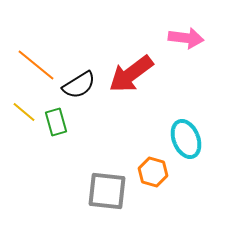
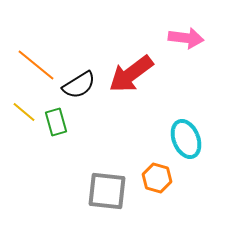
orange hexagon: moved 4 px right, 6 px down
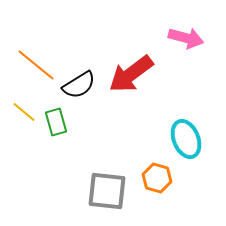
pink arrow: rotated 8 degrees clockwise
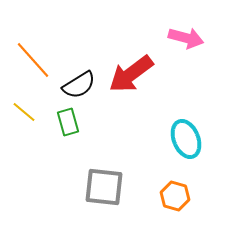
orange line: moved 3 px left, 5 px up; rotated 9 degrees clockwise
green rectangle: moved 12 px right
orange hexagon: moved 18 px right, 18 px down
gray square: moved 3 px left, 4 px up
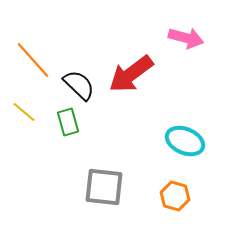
black semicircle: rotated 104 degrees counterclockwise
cyan ellipse: moved 1 px left, 2 px down; rotated 45 degrees counterclockwise
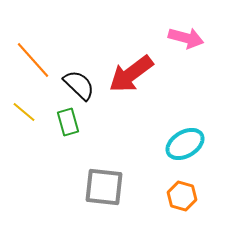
cyan ellipse: moved 3 px down; rotated 54 degrees counterclockwise
orange hexagon: moved 7 px right
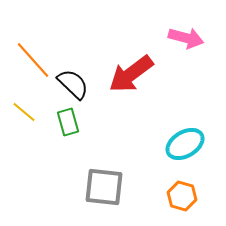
black semicircle: moved 6 px left, 1 px up
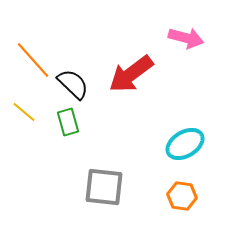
orange hexagon: rotated 8 degrees counterclockwise
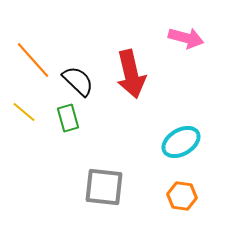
red arrow: rotated 66 degrees counterclockwise
black semicircle: moved 5 px right, 3 px up
green rectangle: moved 4 px up
cyan ellipse: moved 4 px left, 2 px up
